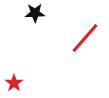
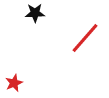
red star: rotated 12 degrees clockwise
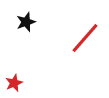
black star: moved 9 px left, 9 px down; rotated 18 degrees counterclockwise
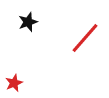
black star: moved 2 px right
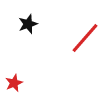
black star: moved 2 px down
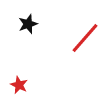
red star: moved 5 px right, 2 px down; rotated 24 degrees counterclockwise
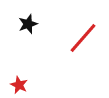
red line: moved 2 px left
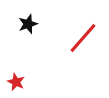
red star: moved 3 px left, 3 px up
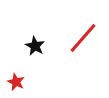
black star: moved 7 px right, 22 px down; rotated 24 degrees counterclockwise
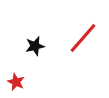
black star: rotated 30 degrees clockwise
